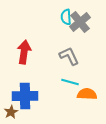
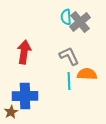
cyan line: moved 1 px left, 1 px up; rotated 72 degrees clockwise
orange semicircle: moved 20 px up
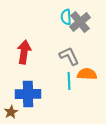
blue cross: moved 3 px right, 2 px up
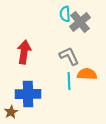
cyan semicircle: moved 1 px left, 3 px up
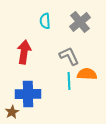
cyan semicircle: moved 20 px left, 7 px down
brown star: moved 1 px right
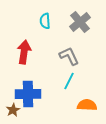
orange semicircle: moved 31 px down
cyan line: rotated 30 degrees clockwise
brown star: moved 1 px right, 2 px up
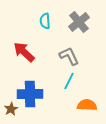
gray cross: moved 1 px left
red arrow: rotated 55 degrees counterclockwise
blue cross: moved 2 px right
brown star: moved 2 px left, 1 px up
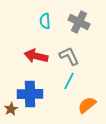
gray cross: rotated 25 degrees counterclockwise
red arrow: moved 12 px right, 4 px down; rotated 30 degrees counterclockwise
orange semicircle: rotated 42 degrees counterclockwise
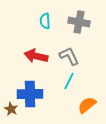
gray cross: rotated 15 degrees counterclockwise
brown star: rotated 16 degrees counterclockwise
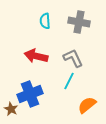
gray L-shape: moved 4 px right, 2 px down
blue cross: rotated 20 degrees counterclockwise
